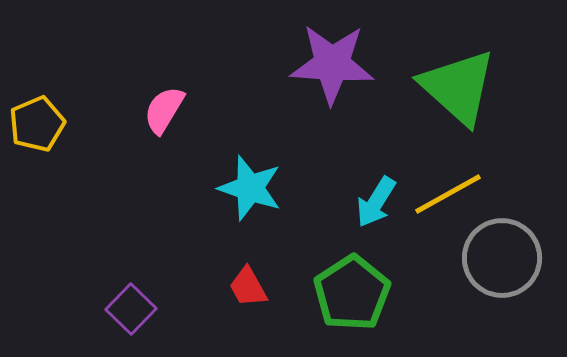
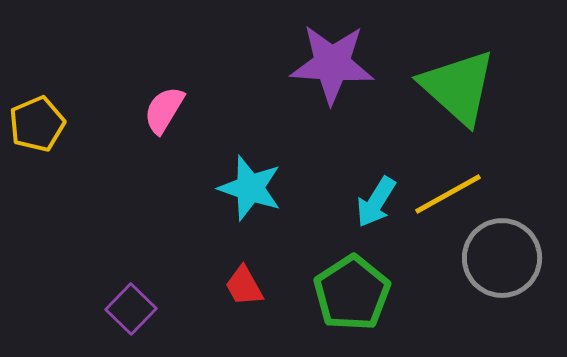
red trapezoid: moved 4 px left, 1 px up
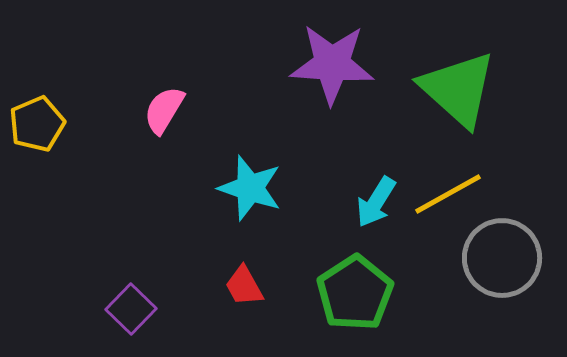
green triangle: moved 2 px down
green pentagon: moved 3 px right
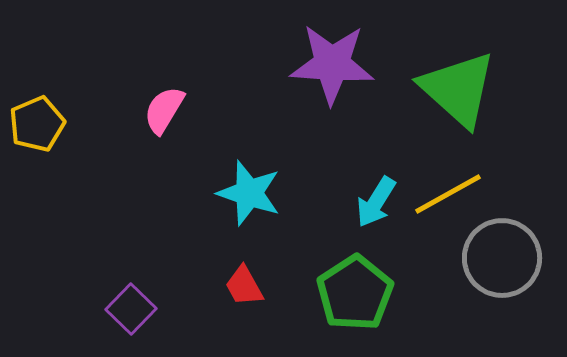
cyan star: moved 1 px left, 5 px down
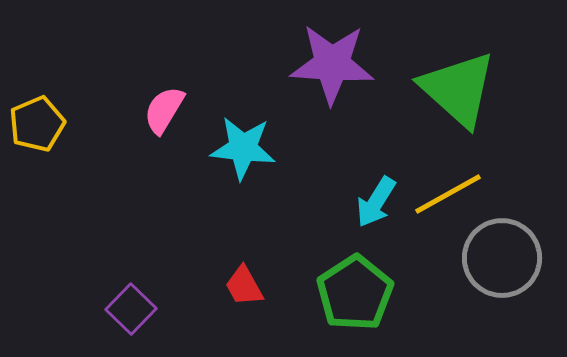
cyan star: moved 6 px left, 45 px up; rotated 12 degrees counterclockwise
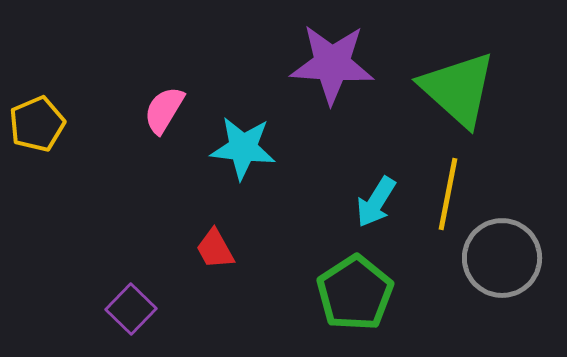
yellow line: rotated 50 degrees counterclockwise
red trapezoid: moved 29 px left, 37 px up
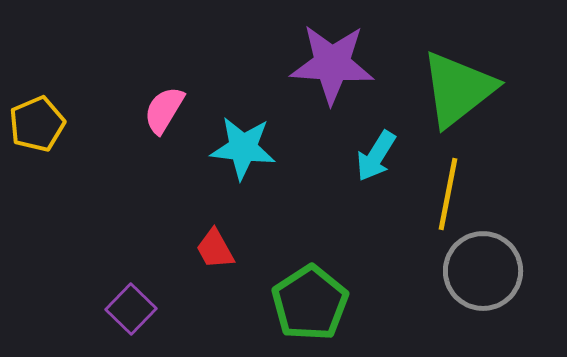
green triangle: rotated 40 degrees clockwise
cyan arrow: moved 46 px up
gray circle: moved 19 px left, 13 px down
green pentagon: moved 45 px left, 10 px down
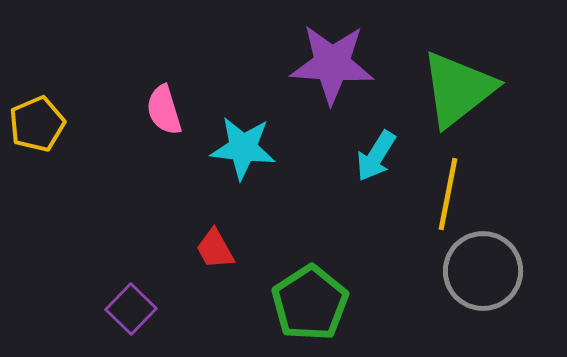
pink semicircle: rotated 48 degrees counterclockwise
